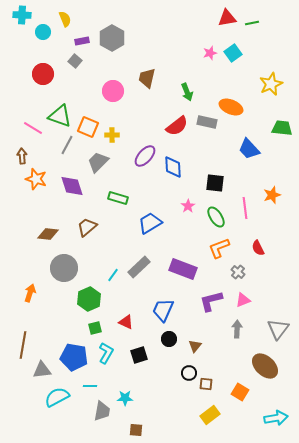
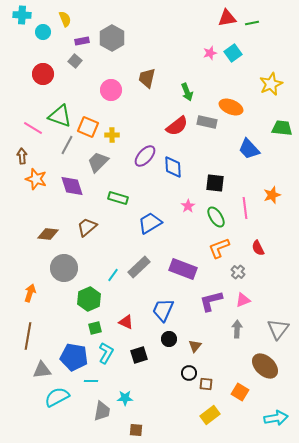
pink circle at (113, 91): moved 2 px left, 1 px up
brown line at (23, 345): moved 5 px right, 9 px up
cyan line at (90, 386): moved 1 px right, 5 px up
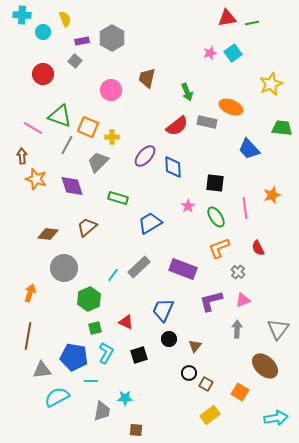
yellow cross at (112, 135): moved 2 px down
brown square at (206, 384): rotated 24 degrees clockwise
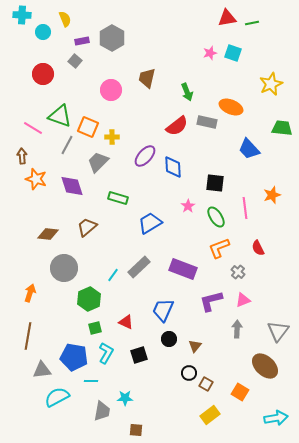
cyan square at (233, 53): rotated 36 degrees counterclockwise
gray triangle at (278, 329): moved 2 px down
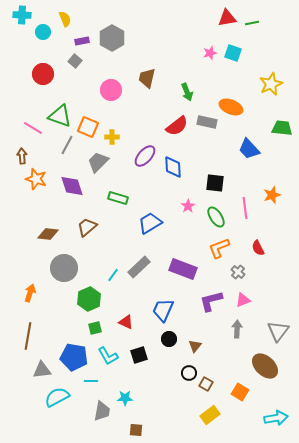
cyan L-shape at (106, 353): moved 2 px right, 3 px down; rotated 120 degrees clockwise
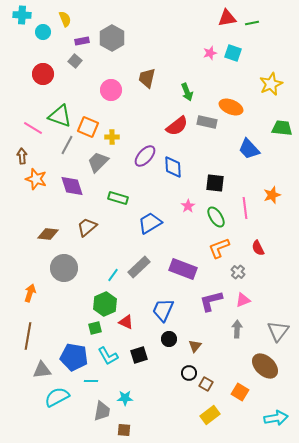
green hexagon at (89, 299): moved 16 px right, 5 px down
brown square at (136, 430): moved 12 px left
